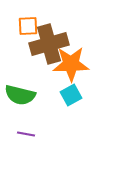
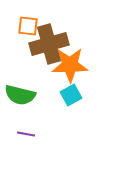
orange square: rotated 10 degrees clockwise
orange star: moved 1 px left, 1 px down
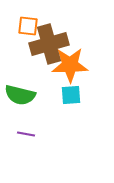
cyan square: rotated 25 degrees clockwise
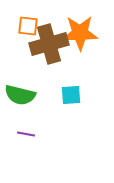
orange star: moved 10 px right, 32 px up
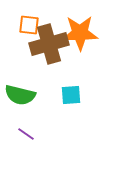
orange square: moved 1 px right, 1 px up
purple line: rotated 24 degrees clockwise
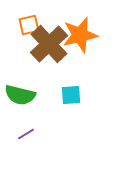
orange square: rotated 20 degrees counterclockwise
orange star: moved 2 px down; rotated 12 degrees counterclockwise
brown cross: rotated 27 degrees counterclockwise
purple line: rotated 66 degrees counterclockwise
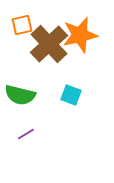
orange square: moved 7 px left
cyan square: rotated 25 degrees clockwise
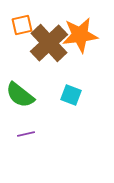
orange star: rotated 6 degrees clockwise
brown cross: moved 1 px up
green semicircle: rotated 24 degrees clockwise
purple line: rotated 18 degrees clockwise
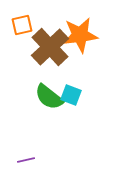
brown cross: moved 1 px right, 4 px down
green semicircle: moved 29 px right, 2 px down
purple line: moved 26 px down
